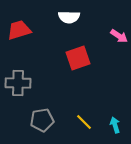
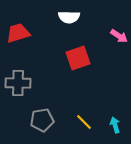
red trapezoid: moved 1 px left, 3 px down
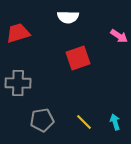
white semicircle: moved 1 px left
cyan arrow: moved 3 px up
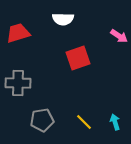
white semicircle: moved 5 px left, 2 px down
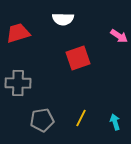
yellow line: moved 3 px left, 4 px up; rotated 72 degrees clockwise
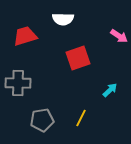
red trapezoid: moved 7 px right, 3 px down
cyan arrow: moved 5 px left, 32 px up; rotated 63 degrees clockwise
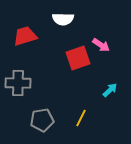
pink arrow: moved 18 px left, 9 px down
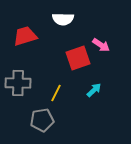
cyan arrow: moved 16 px left
yellow line: moved 25 px left, 25 px up
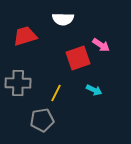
cyan arrow: rotated 70 degrees clockwise
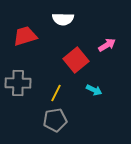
pink arrow: moved 6 px right; rotated 66 degrees counterclockwise
red square: moved 2 px left, 2 px down; rotated 20 degrees counterclockwise
gray pentagon: moved 13 px right
